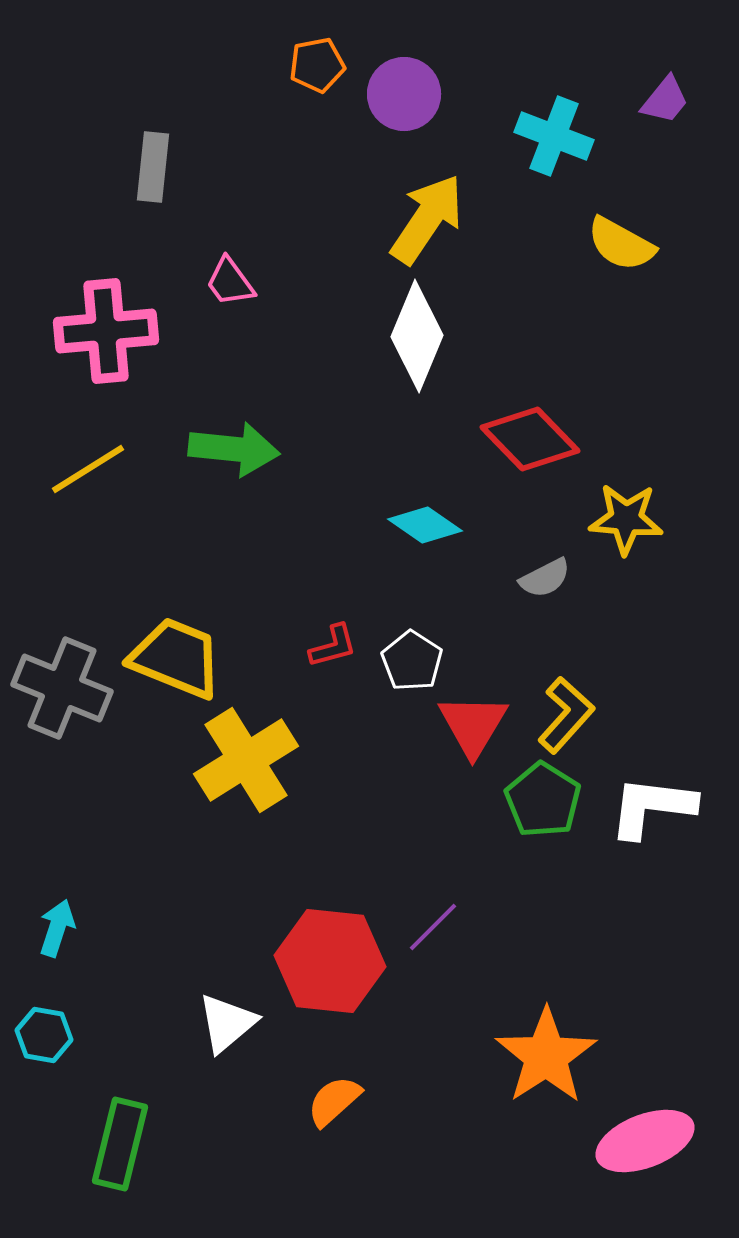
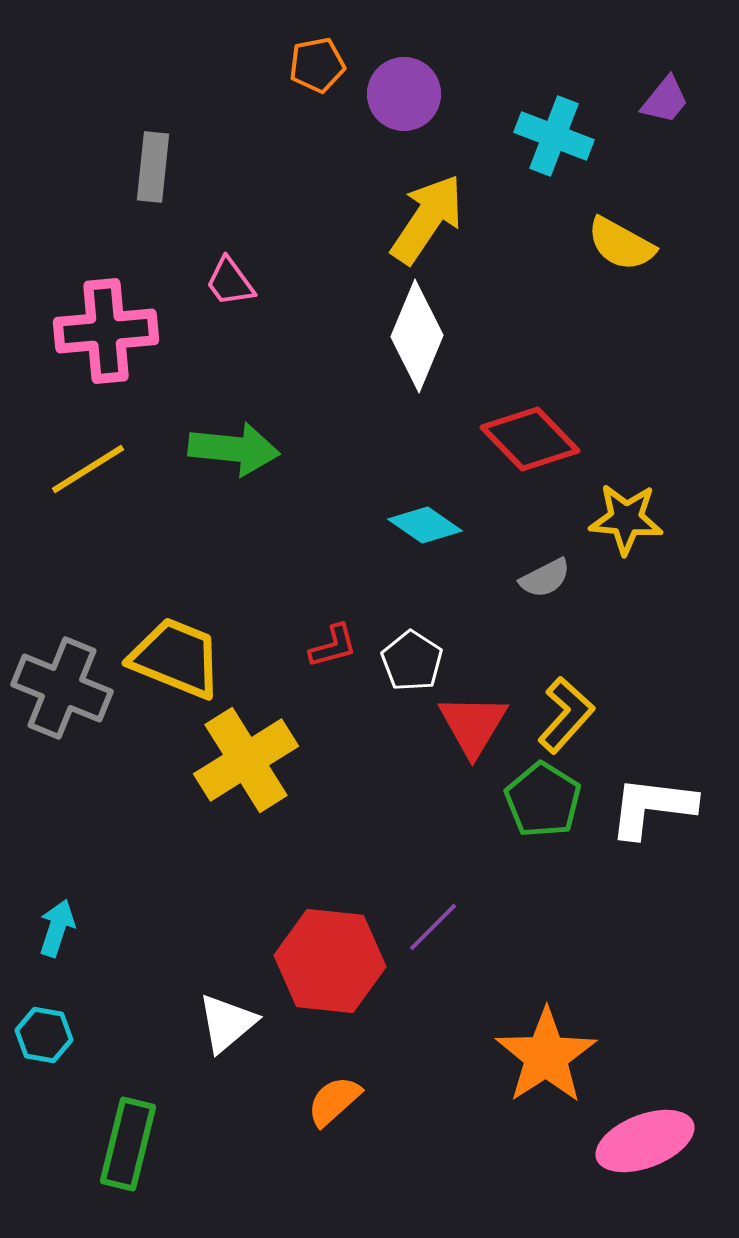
green rectangle: moved 8 px right
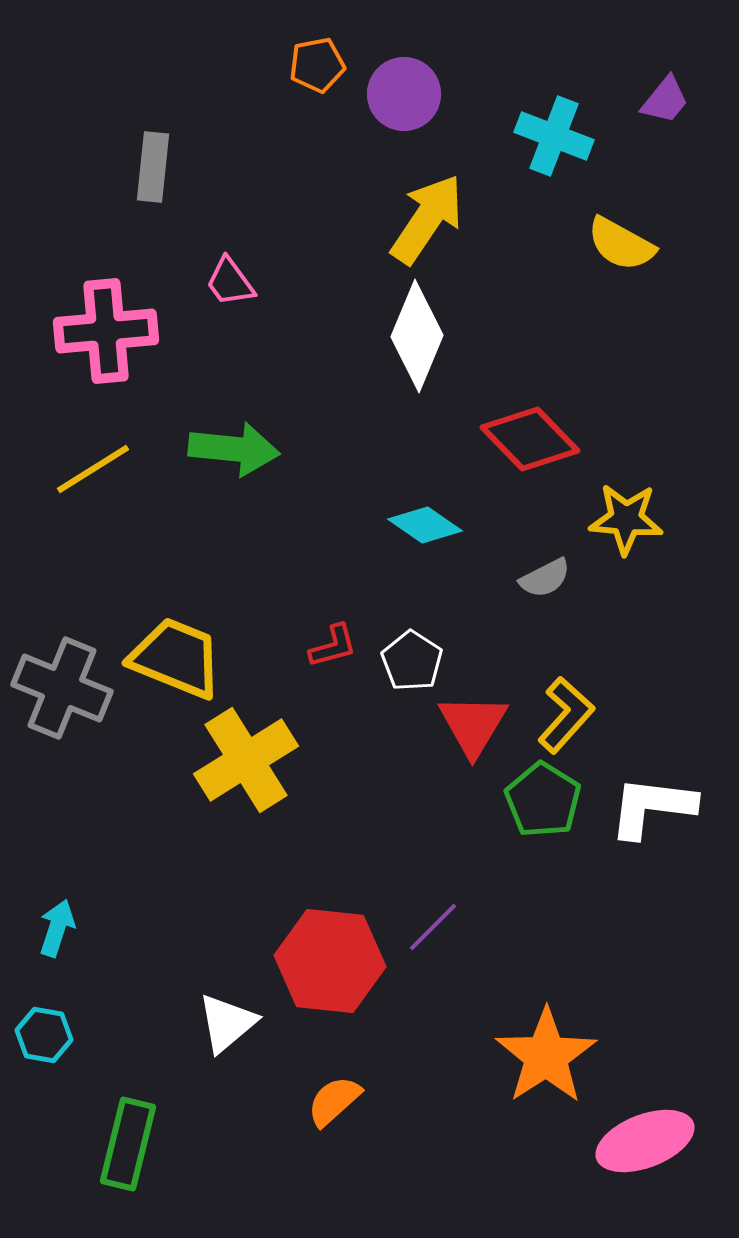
yellow line: moved 5 px right
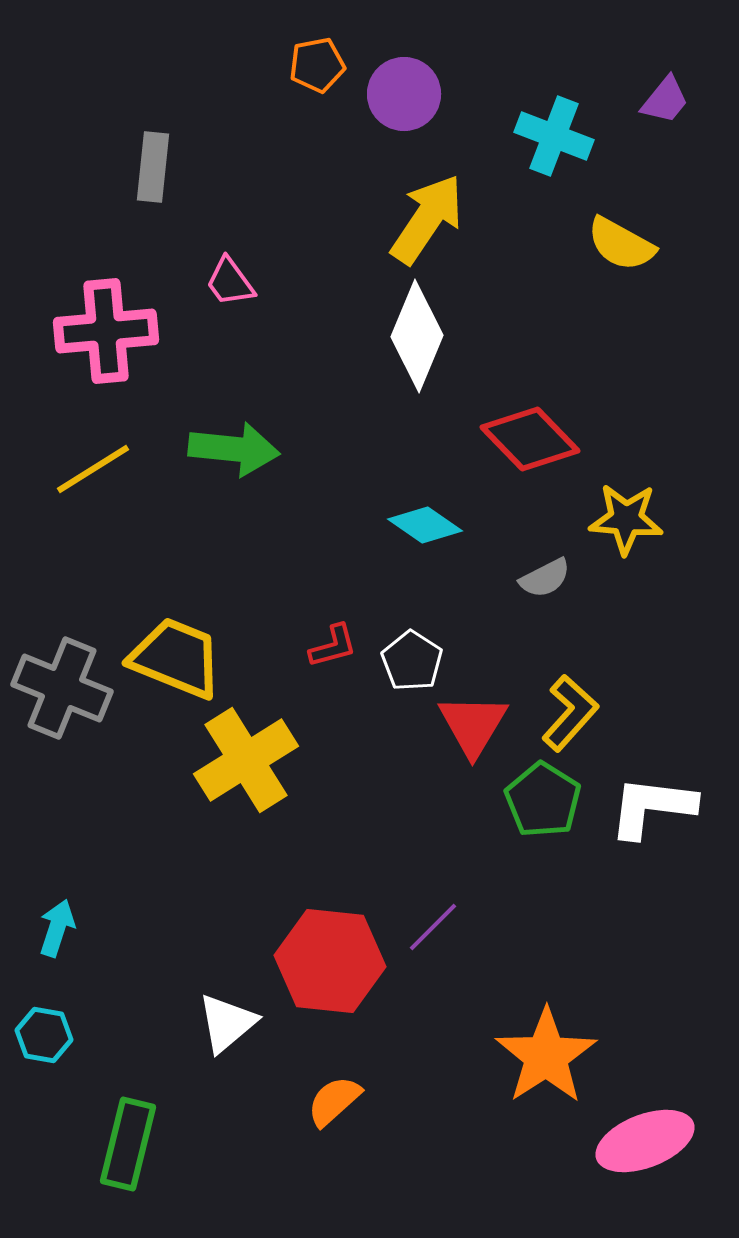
yellow L-shape: moved 4 px right, 2 px up
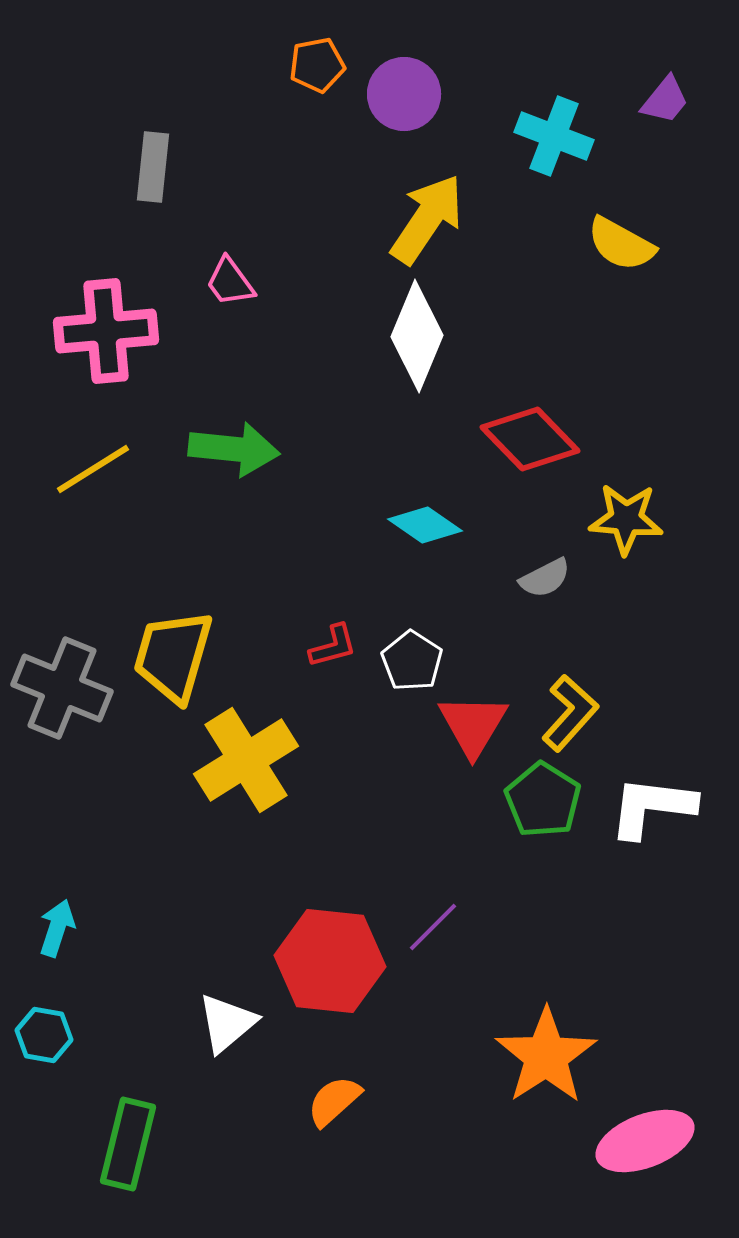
yellow trapezoid: moved 3 px left, 2 px up; rotated 96 degrees counterclockwise
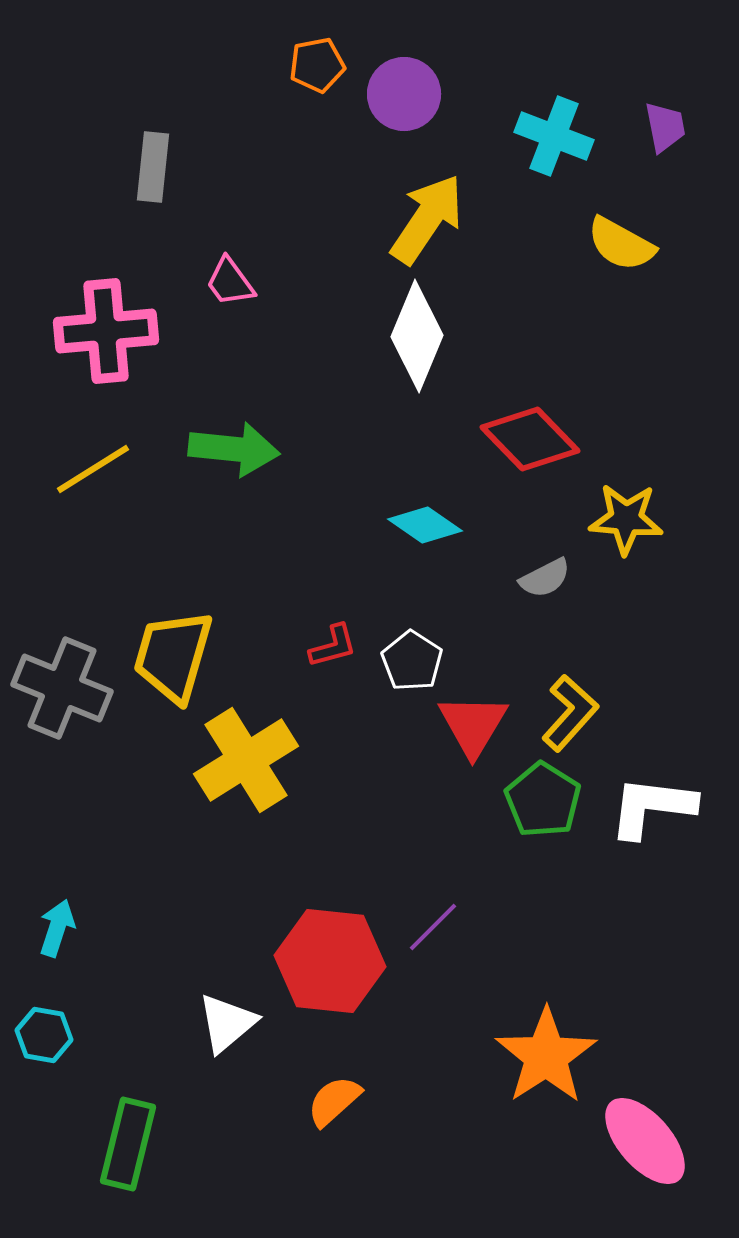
purple trapezoid: moved 27 px down; rotated 50 degrees counterclockwise
pink ellipse: rotated 70 degrees clockwise
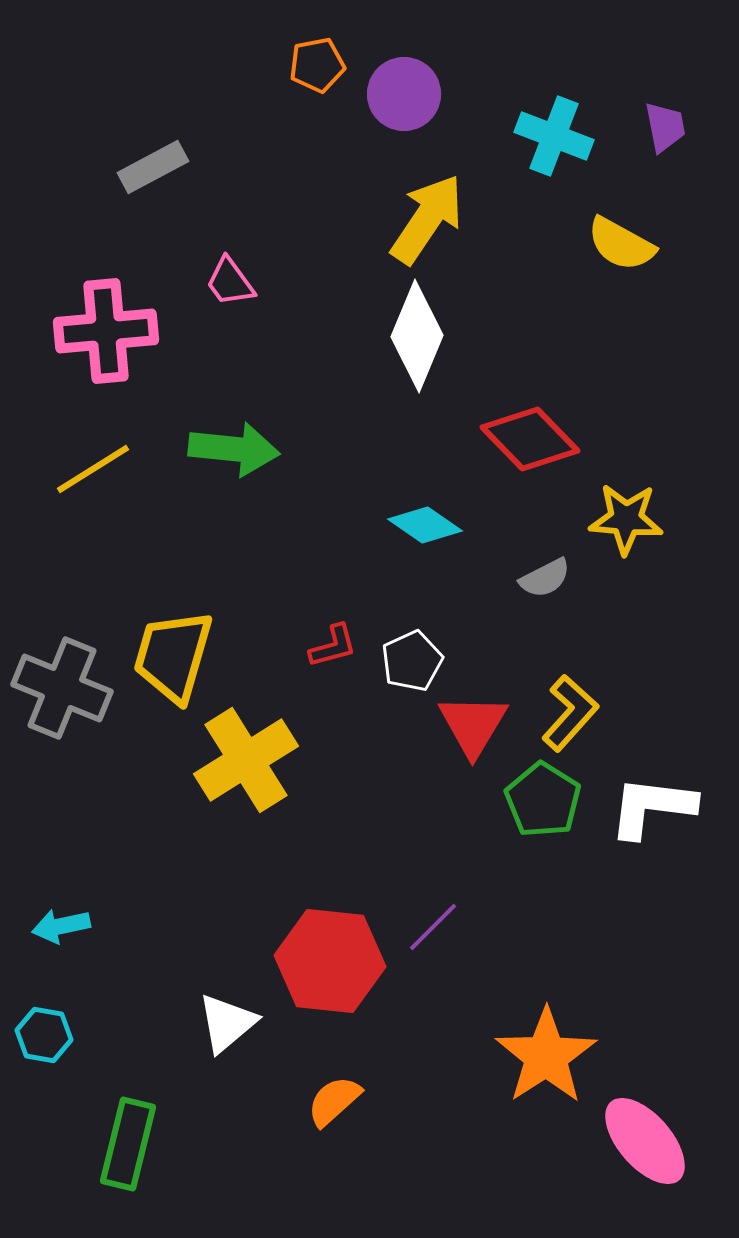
gray rectangle: rotated 56 degrees clockwise
white pentagon: rotated 14 degrees clockwise
cyan arrow: moved 4 px right, 2 px up; rotated 120 degrees counterclockwise
